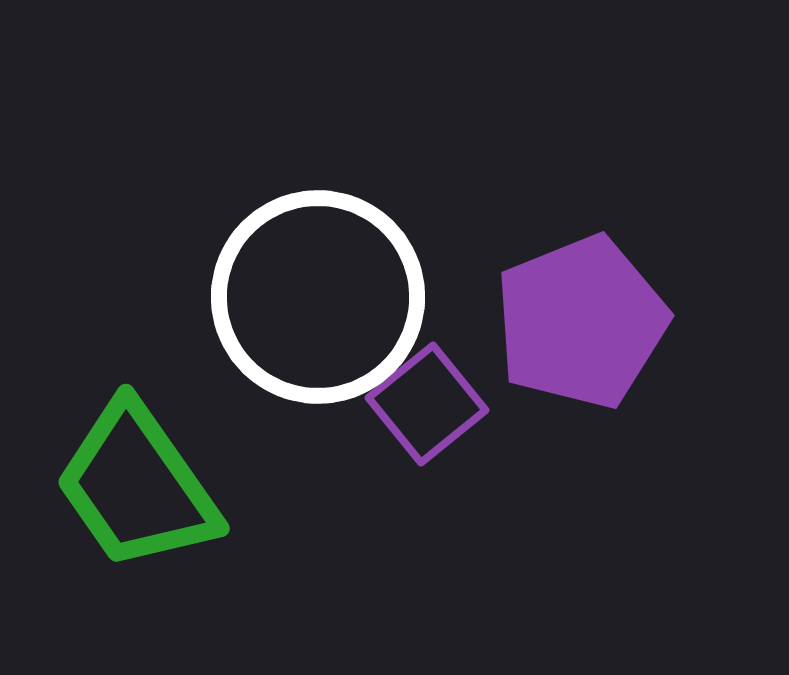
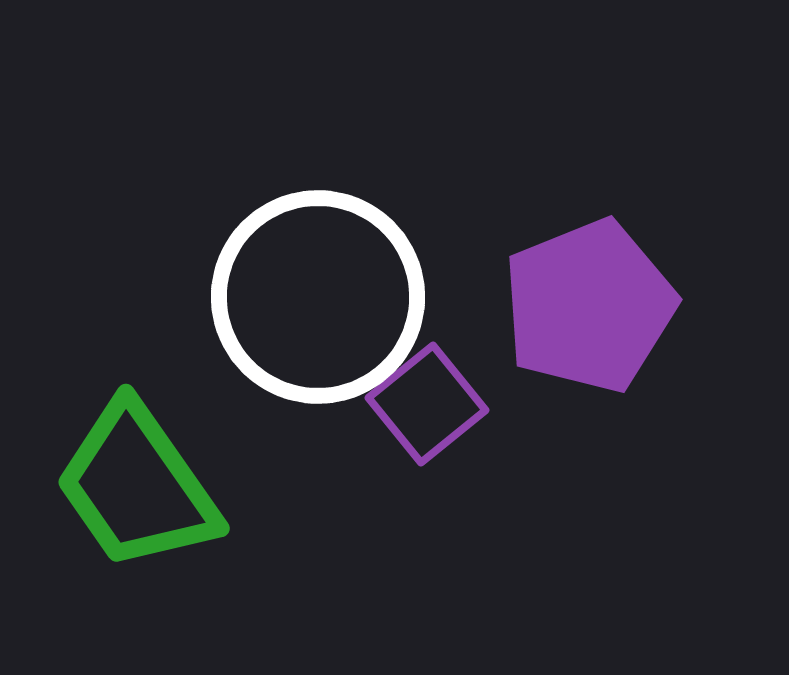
purple pentagon: moved 8 px right, 16 px up
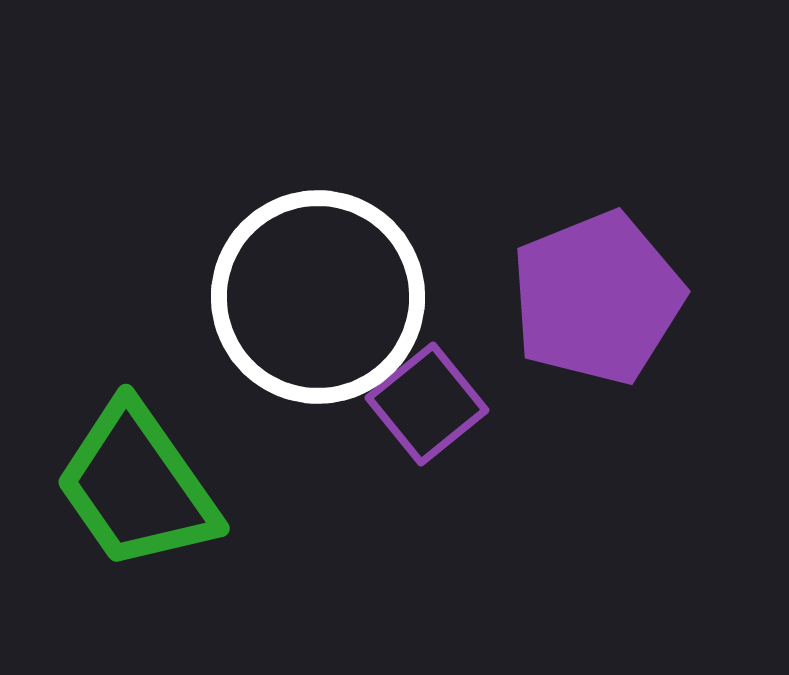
purple pentagon: moved 8 px right, 8 px up
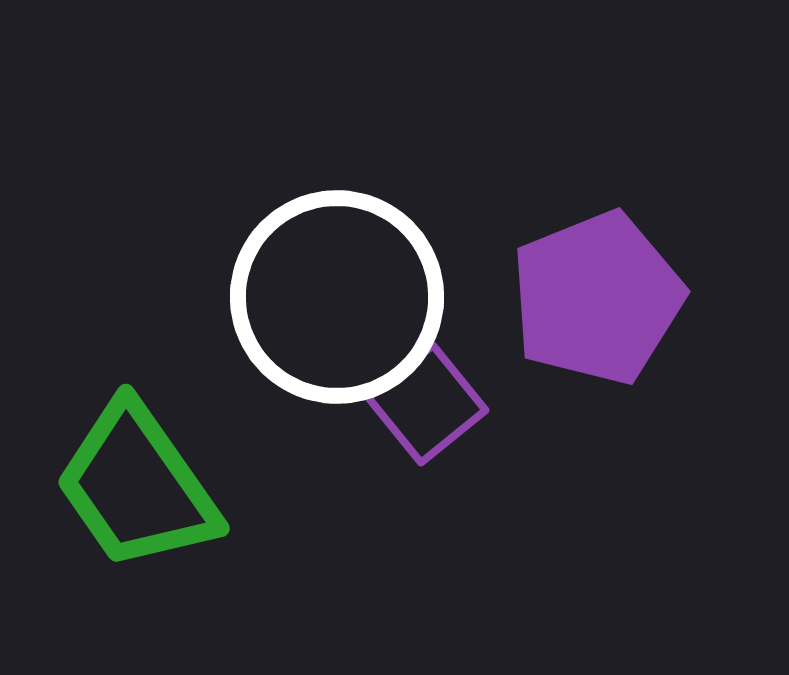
white circle: moved 19 px right
